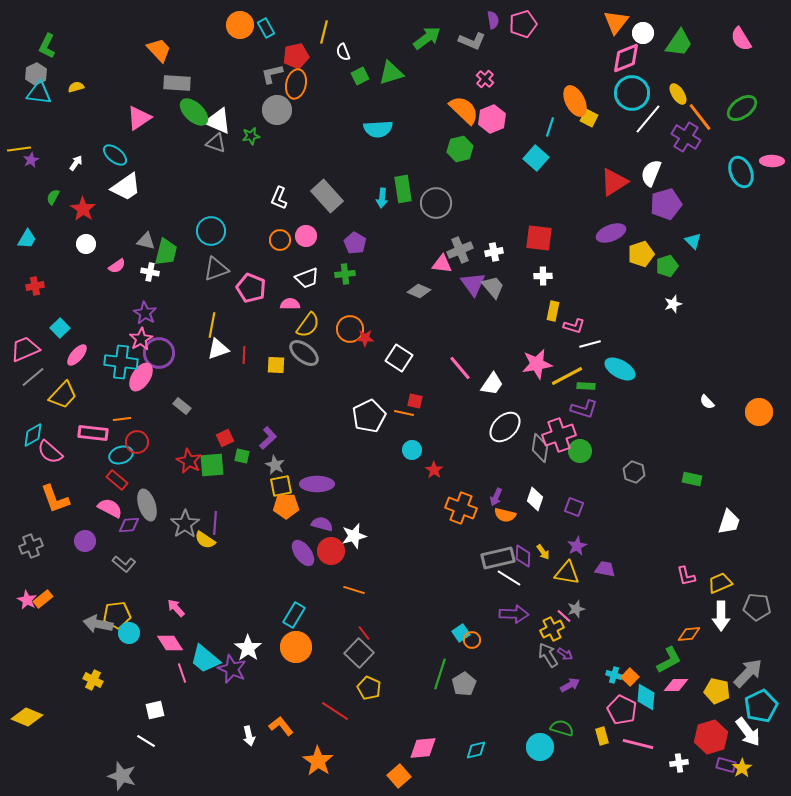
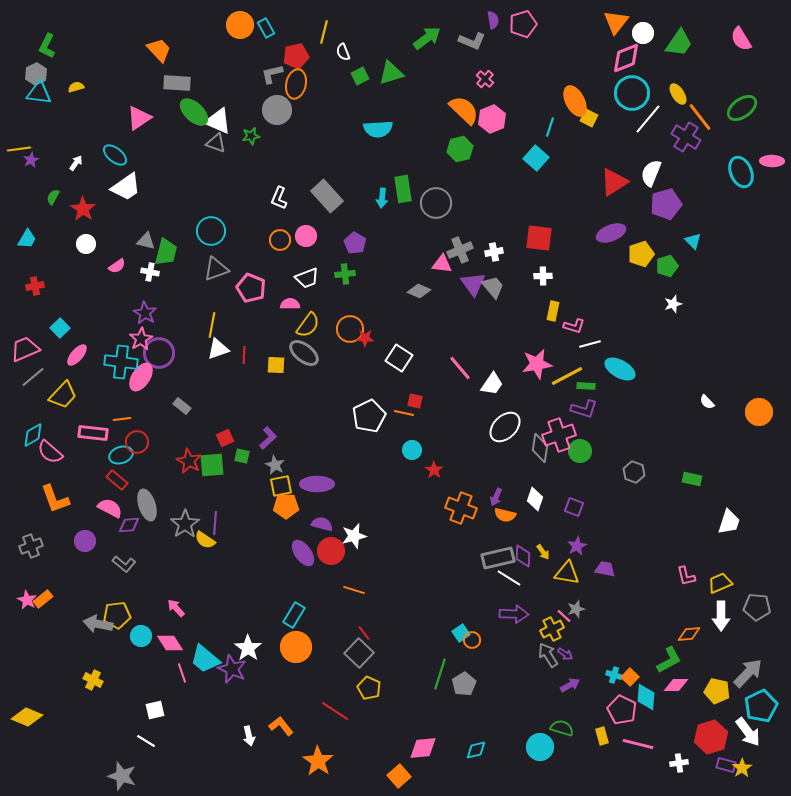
cyan circle at (129, 633): moved 12 px right, 3 px down
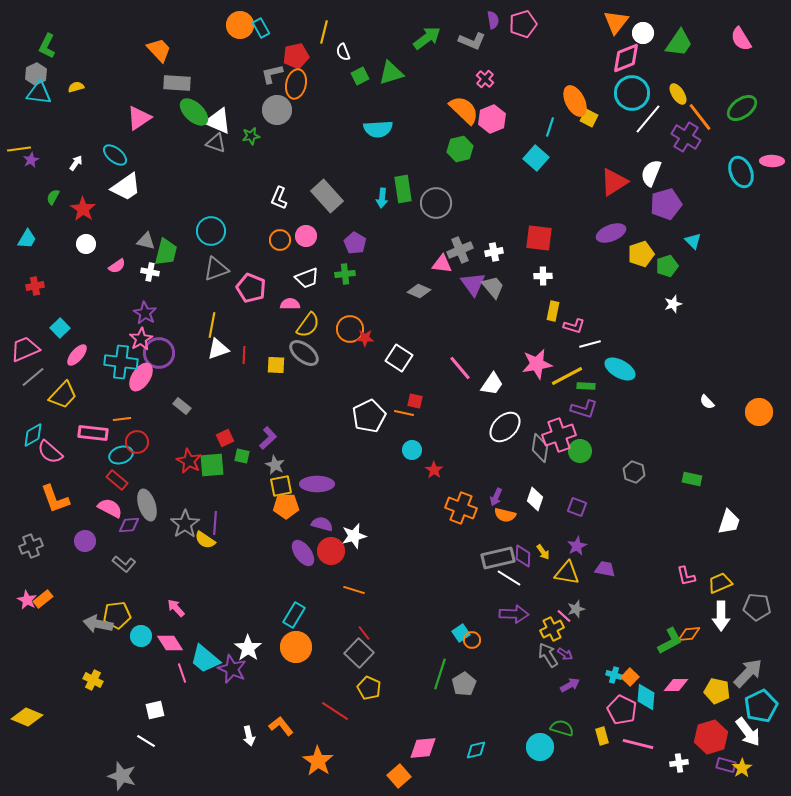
cyan rectangle at (266, 28): moved 5 px left
purple square at (574, 507): moved 3 px right
green L-shape at (669, 660): moved 1 px right, 19 px up
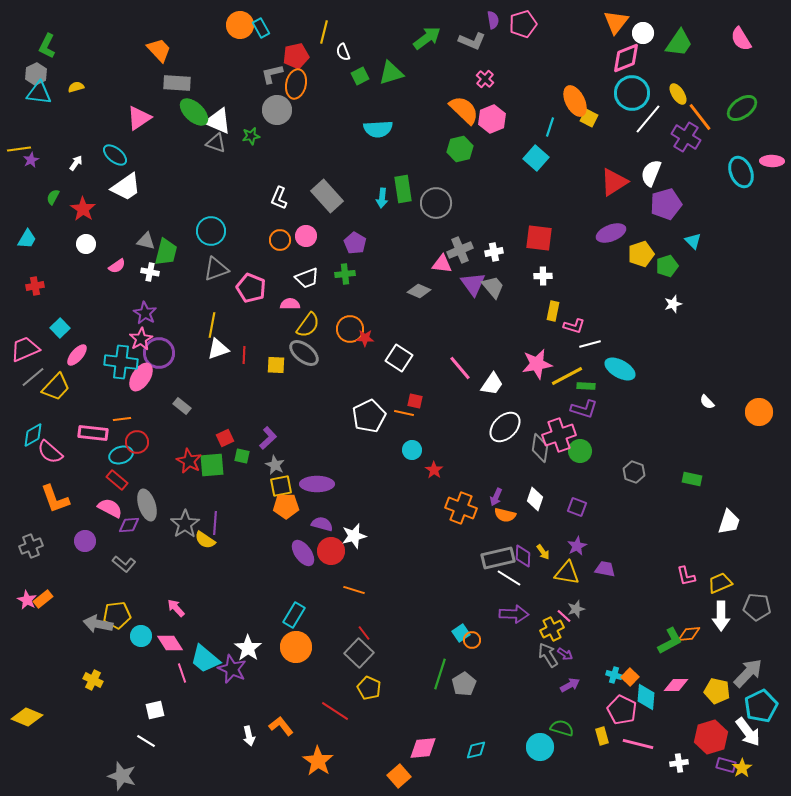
yellow trapezoid at (63, 395): moved 7 px left, 8 px up
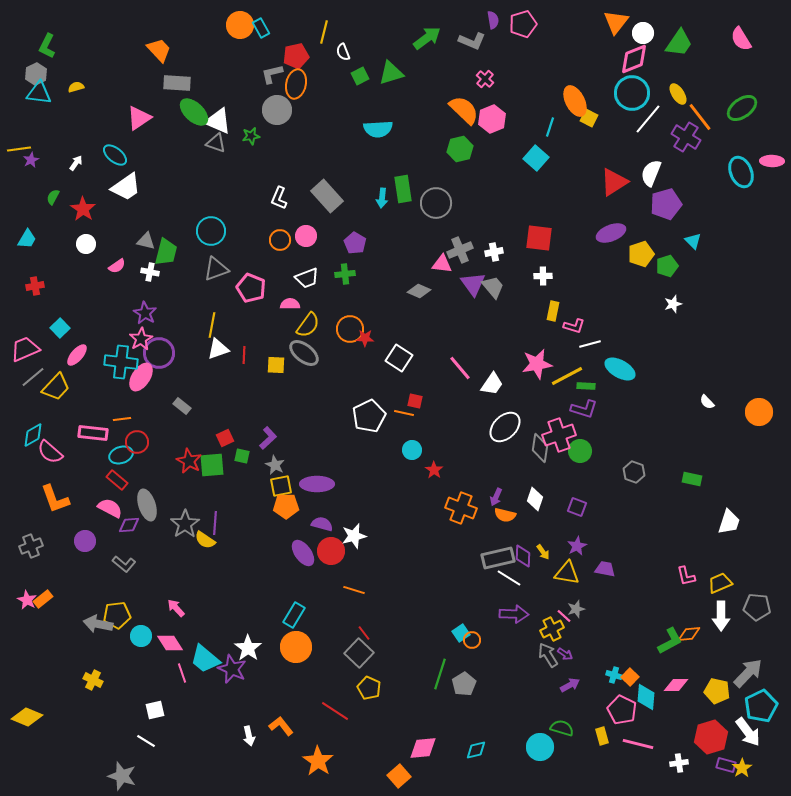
pink diamond at (626, 58): moved 8 px right, 1 px down
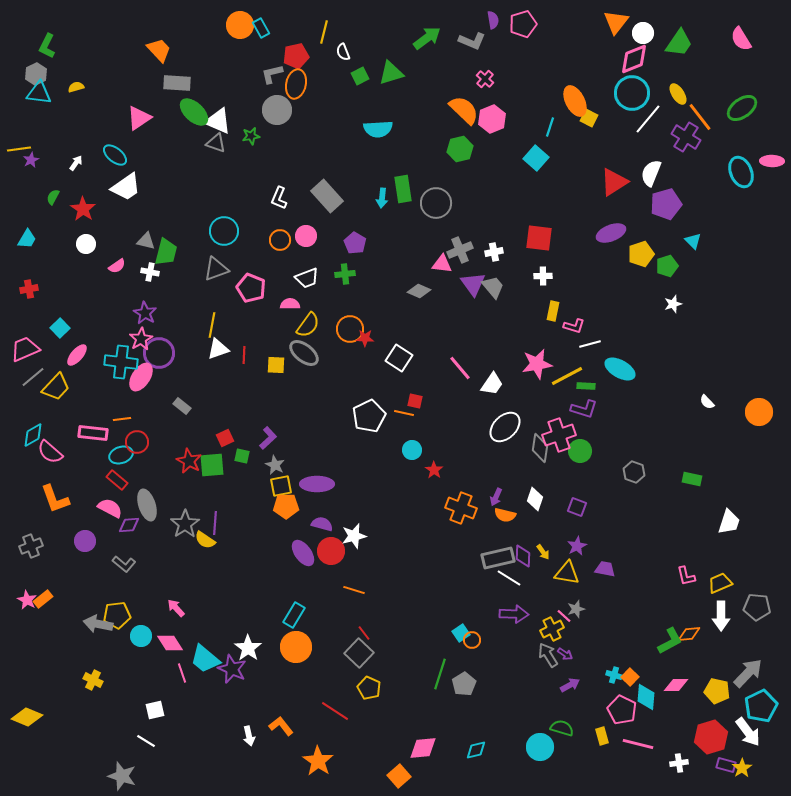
cyan circle at (211, 231): moved 13 px right
red cross at (35, 286): moved 6 px left, 3 px down
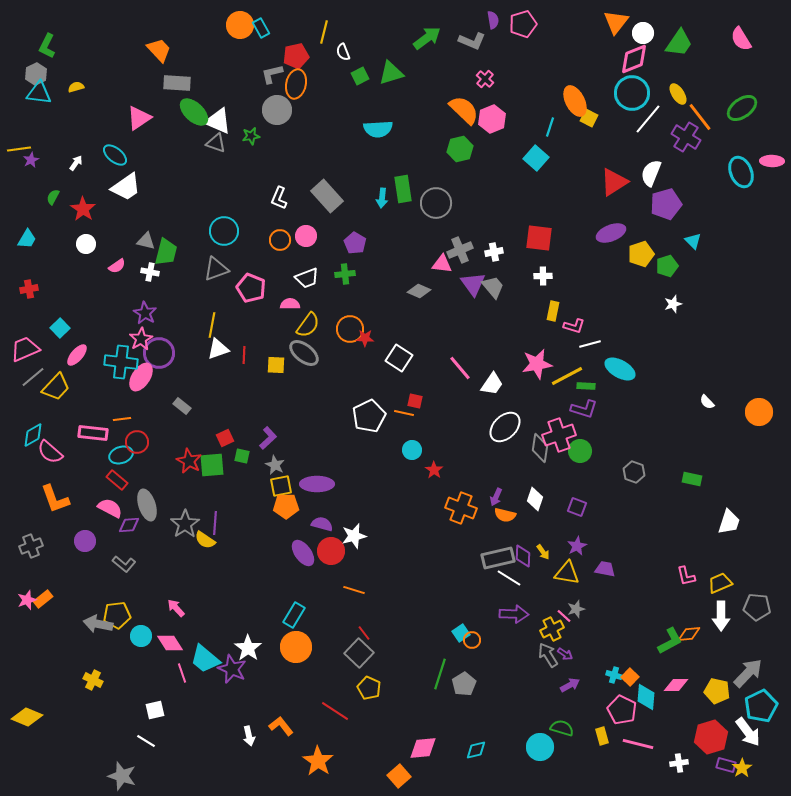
pink star at (27, 600): rotated 24 degrees clockwise
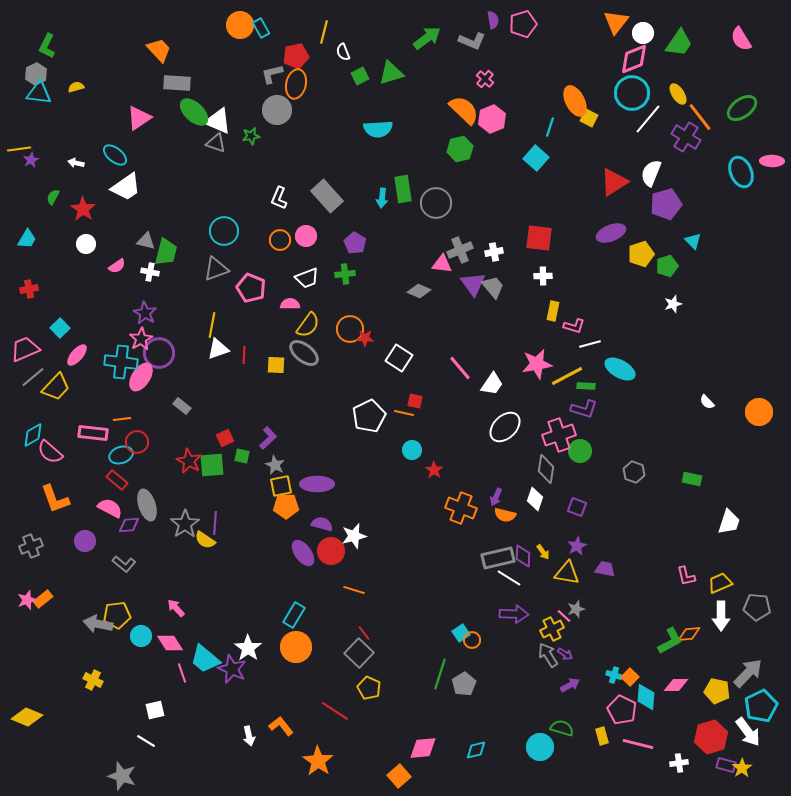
white arrow at (76, 163): rotated 112 degrees counterclockwise
gray diamond at (540, 448): moved 6 px right, 21 px down
